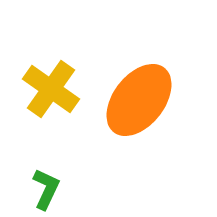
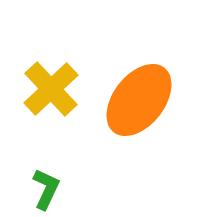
yellow cross: rotated 12 degrees clockwise
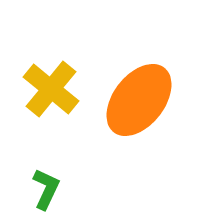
yellow cross: rotated 8 degrees counterclockwise
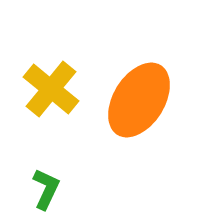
orange ellipse: rotated 6 degrees counterclockwise
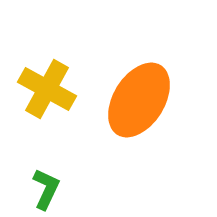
yellow cross: moved 4 px left; rotated 10 degrees counterclockwise
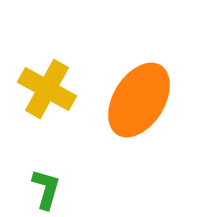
green L-shape: rotated 9 degrees counterclockwise
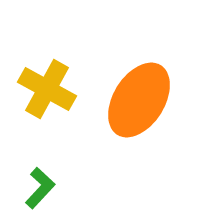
green L-shape: moved 6 px left, 1 px up; rotated 27 degrees clockwise
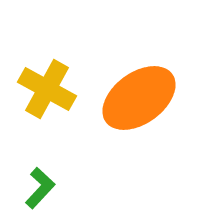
orange ellipse: moved 2 px up; rotated 22 degrees clockwise
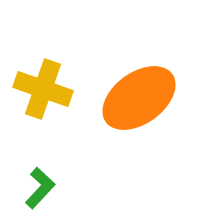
yellow cross: moved 4 px left; rotated 10 degrees counterclockwise
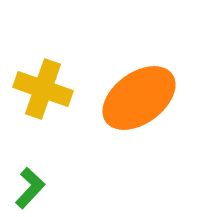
green L-shape: moved 10 px left
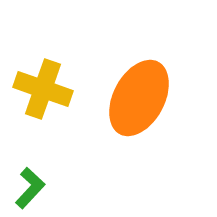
orange ellipse: rotated 26 degrees counterclockwise
